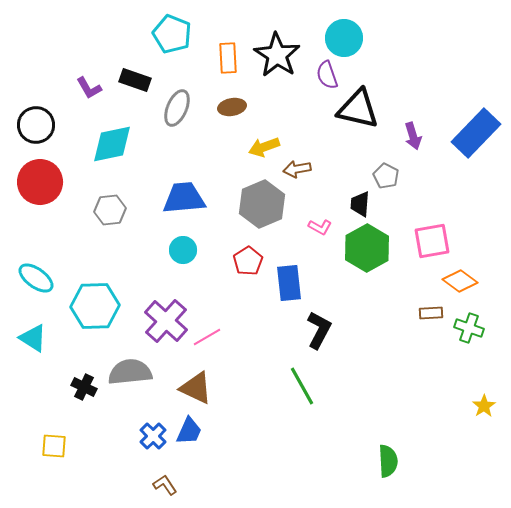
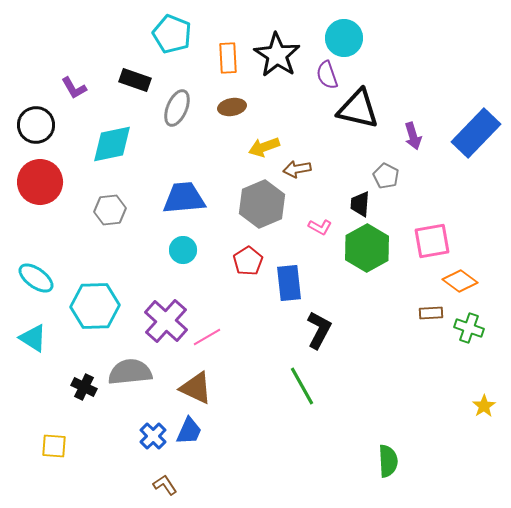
purple L-shape at (89, 88): moved 15 px left
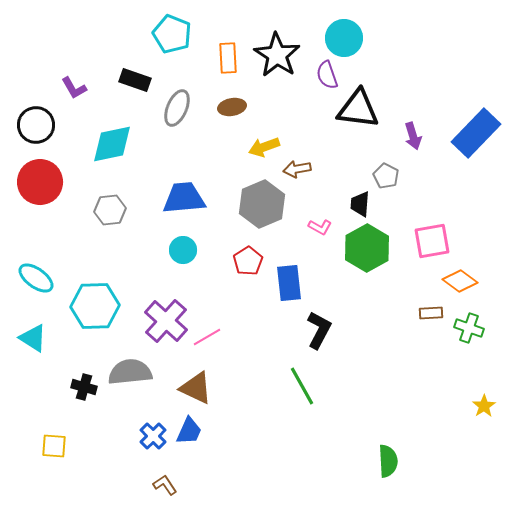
black triangle at (358, 109): rotated 6 degrees counterclockwise
black cross at (84, 387): rotated 10 degrees counterclockwise
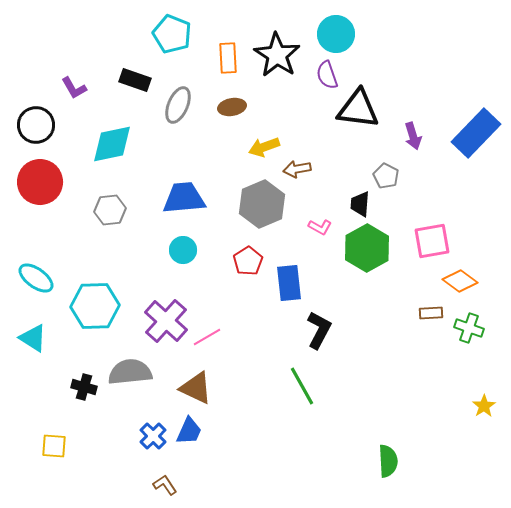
cyan circle at (344, 38): moved 8 px left, 4 px up
gray ellipse at (177, 108): moved 1 px right, 3 px up
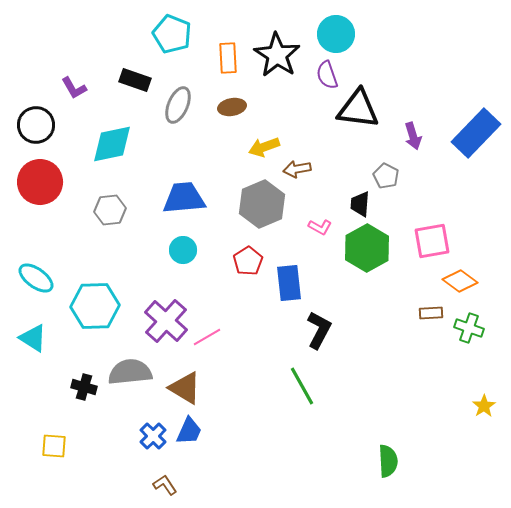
brown triangle at (196, 388): moved 11 px left; rotated 6 degrees clockwise
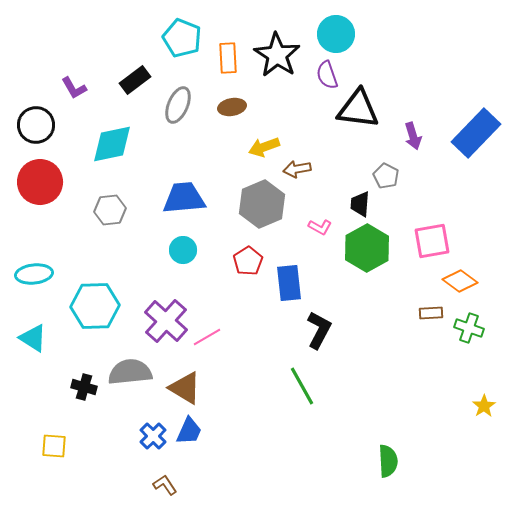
cyan pentagon at (172, 34): moved 10 px right, 4 px down
black rectangle at (135, 80): rotated 56 degrees counterclockwise
cyan ellipse at (36, 278): moved 2 px left, 4 px up; rotated 42 degrees counterclockwise
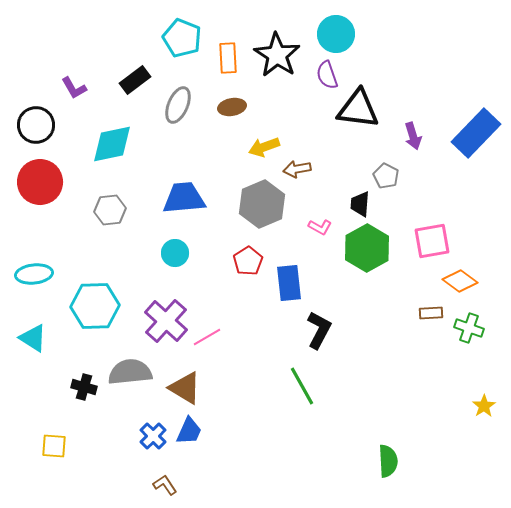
cyan circle at (183, 250): moved 8 px left, 3 px down
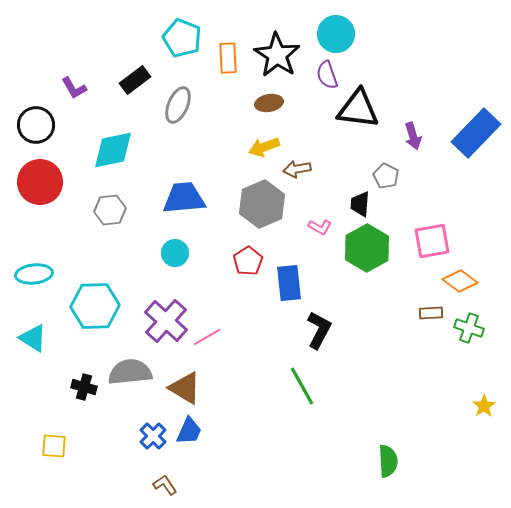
brown ellipse at (232, 107): moved 37 px right, 4 px up
cyan diamond at (112, 144): moved 1 px right, 6 px down
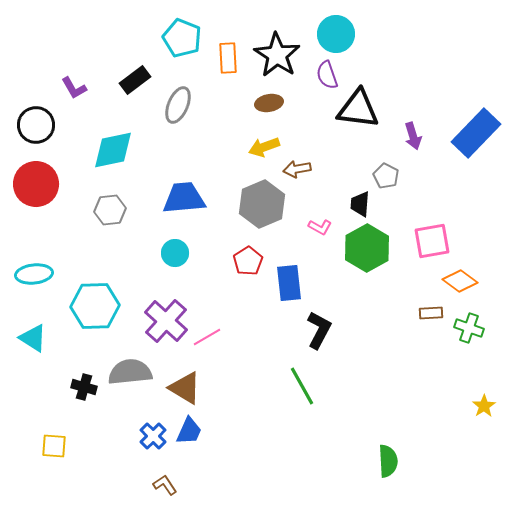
red circle at (40, 182): moved 4 px left, 2 px down
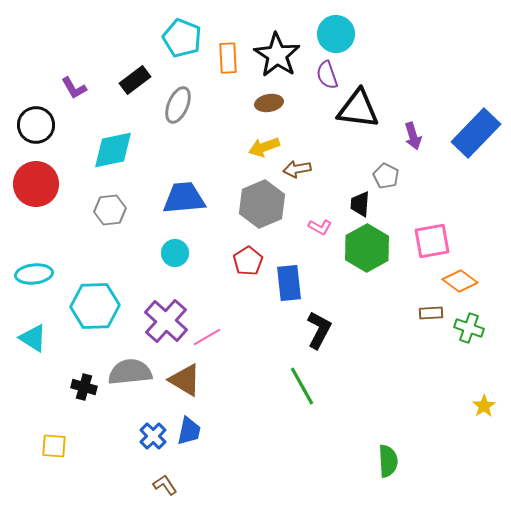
brown triangle at (185, 388): moved 8 px up
blue trapezoid at (189, 431): rotated 12 degrees counterclockwise
